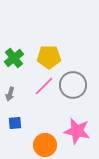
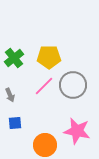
gray arrow: moved 1 px down; rotated 40 degrees counterclockwise
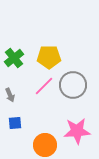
pink star: rotated 16 degrees counterclockwise
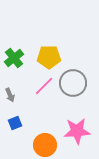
gray circle: moved 2 px up
blue square: rotated 16 degrees counterclockwise
